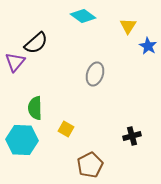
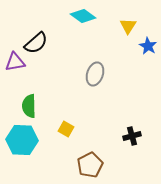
purple triangle: rotated 40 degrees clockwise
green semicircle: moved 6 px left, 2 px up
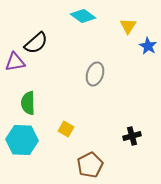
green semicircle: moved 1 px left, 3 px up
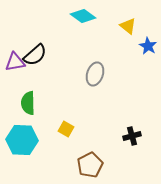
yellow triangle: rotated 24 degrees counterclockwise
black semicircle: moved 1 px left, 12 px down
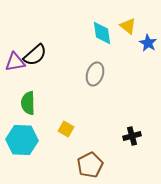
cyan diamond: moved 19 px right, 17 px down; rotated 45 degrees clockwise
blue star: moved 3 px up
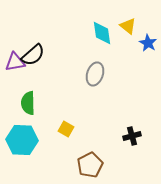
black semicircle: moved 2 px left
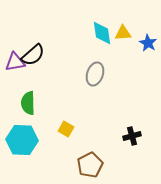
yellow triangle: moved 5 px left, 7 px down; rotated 42 degrees counterclockwise
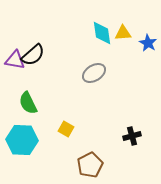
purple triangle: moved 2 px up; rotated 20 degrees clockwise
gray ellipse: moved 1 px left, 1 px up; rotated 40 degrees clockwise
green semicircle: rotated 25 degrees counterclockwise
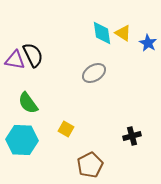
yellow triangle: rotated 36 degrees clockwise
black semicircle: rotated 75 degrees counterclockwise
green semicircle: rotated 10 degrees counterclockwise
